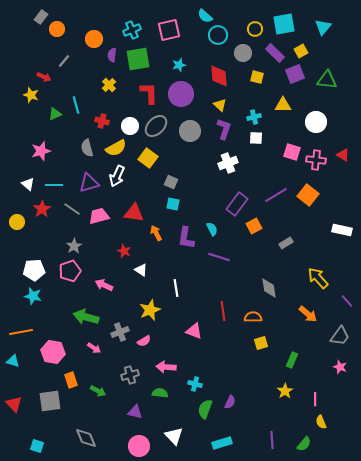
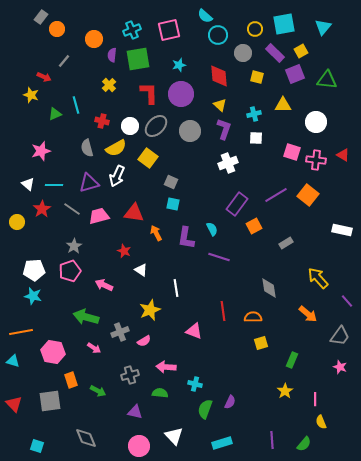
cyan cross at (254, 117): moved 3 px up
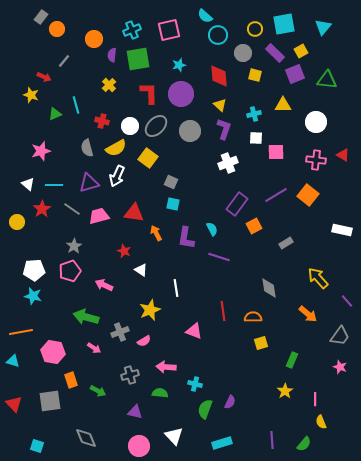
yellow square at (257, 77): moved 2 px left, 2 px up
pink square at (292, 152): moved 16 px left; rotated 18 degrees counterclockwise
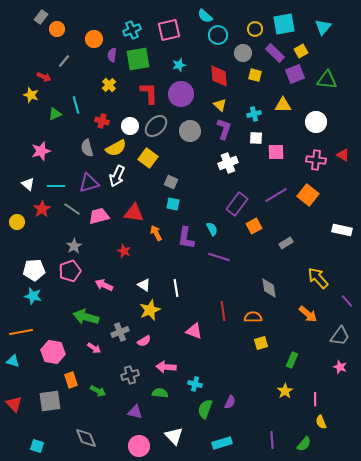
cyan line at (54, 185): moved 2 px right, 1 px down
white triangle at (141, 270): moved 3 px right, 15 px down
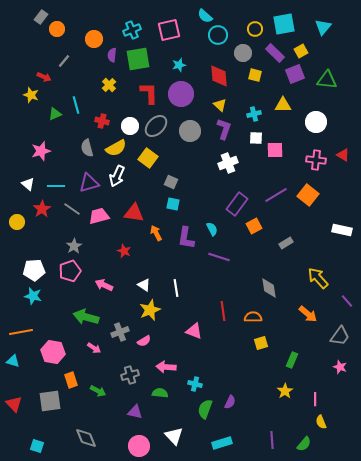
pink square at (276, 152): moved 1 px left, 2 px up
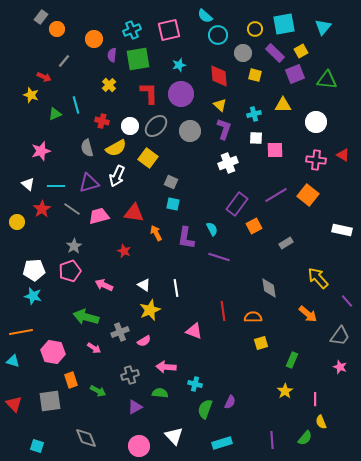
purple triangle at (135, 412): moved 5 px up; rotated 42 degrees counterclockwise
green semicircle at (304, 444): moved 1 px right, 6 px up
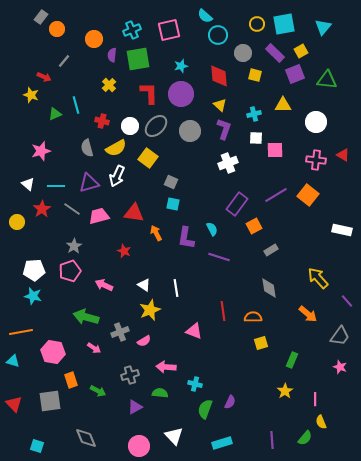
yellow circle at (255, 29): moved 2 px right, 5 px up
cyan star at (179, 65): moved 2 px right, 1 px down
gray rectangle at (286, 243): moved 15 px left, 7 px down
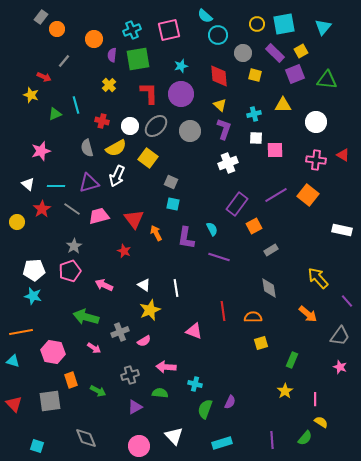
red triangle at (134, 213): moved 6 px down; rotated 45 degrees clockwise
yellow semicircle at (321, 422): rotated 144 degrees clockwise
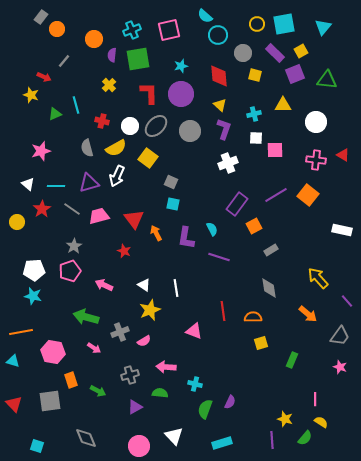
yellow star at (285, 391): moved 28 px down; rotated 21 degrees counterclockwise
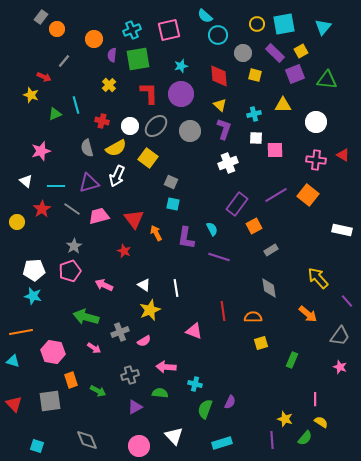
white triangle at (28, 184): moved 2 px left, 3 px up
gray diamond at (86, 438): moved 1 px right, 2 px down
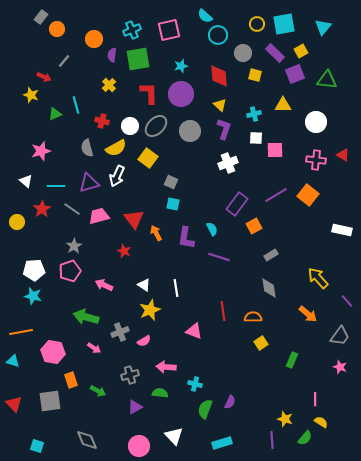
gray rectangle at (271, 250): moved 5 px down
yellow square at (261, 343): rotated 16 degrees counterclockwise
